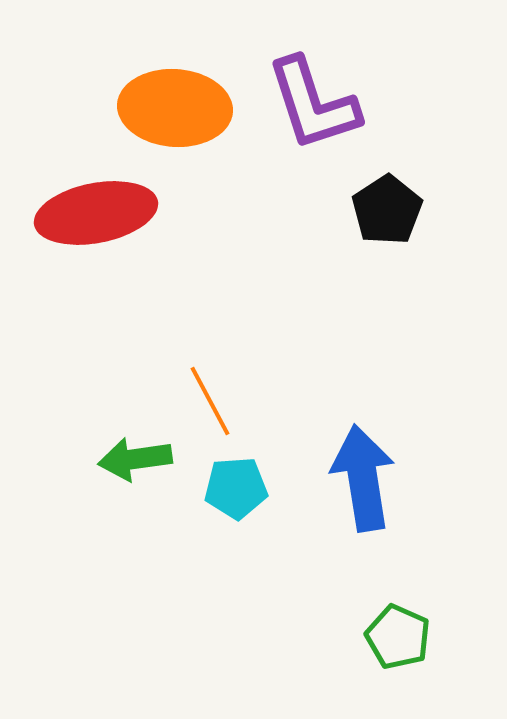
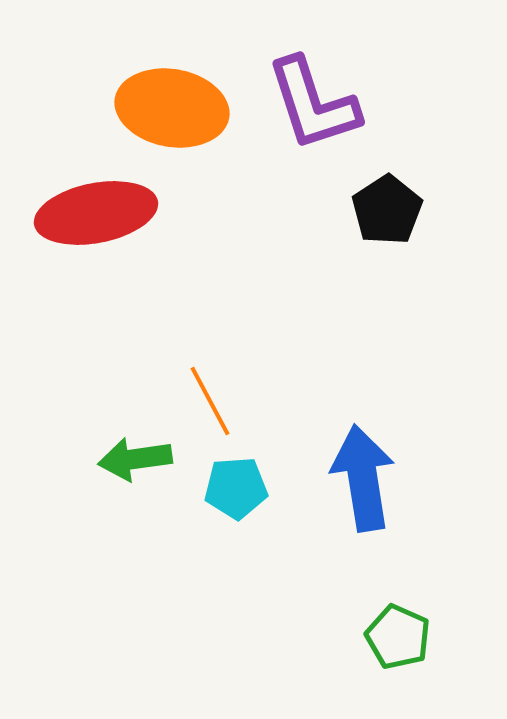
orange ellipse: moved 3 px left; rotated 6 degrees clockwise
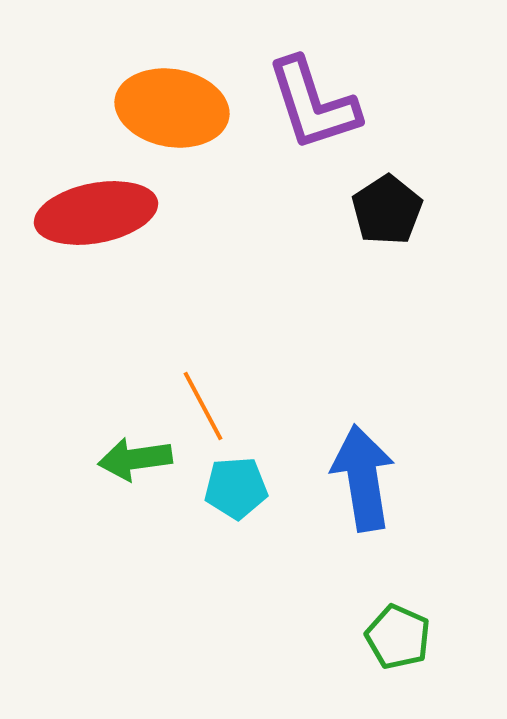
orange line: moved 7 px left, 5 px down
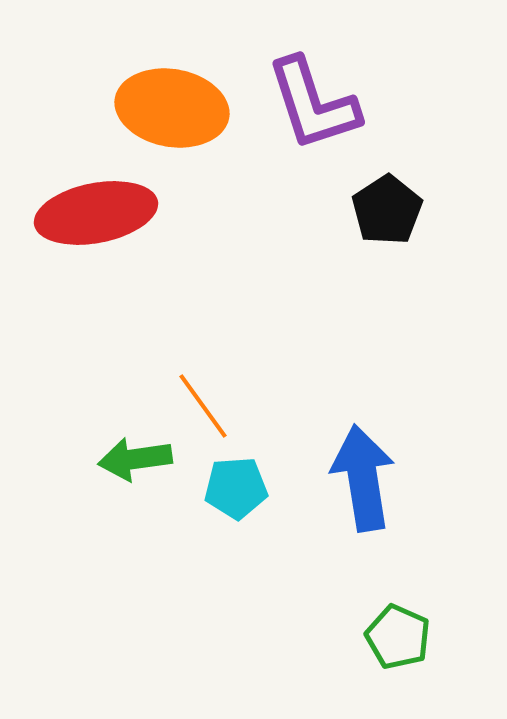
orange line: rotated 8 degrees counterclockwise
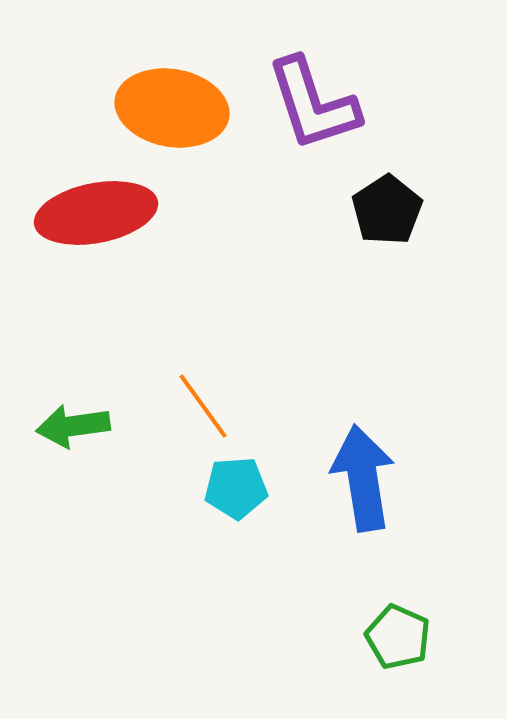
green arrow: moved 62 px left, 33 px up
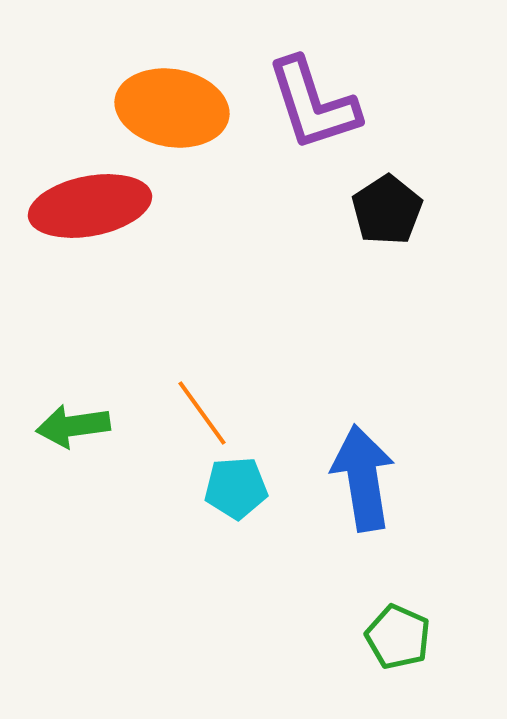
red ellipse: moved 6 px left, 7 px up
orange line: moved 1 px left, 7 px down
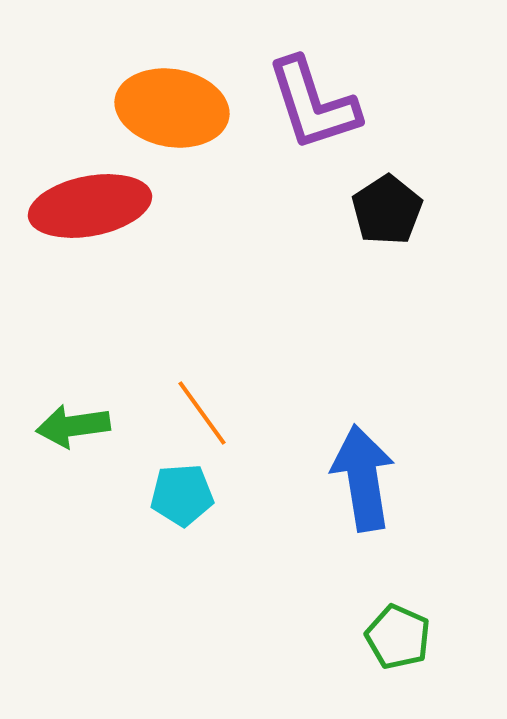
cyan pentagon: moved 54 px left, 7 px down
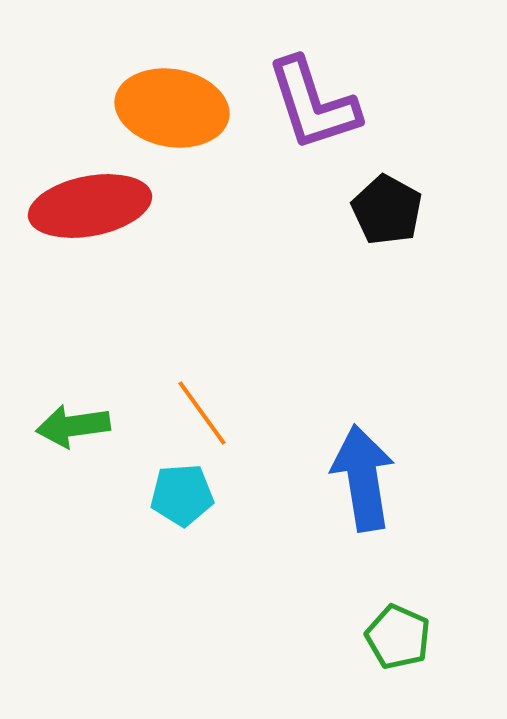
black pentagon: rotated 10 degrees counterclockwise
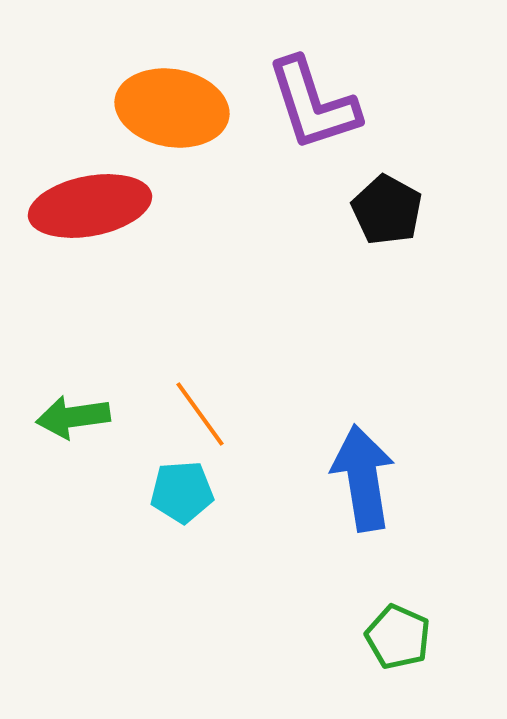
orange line: moved 2 px left, 1 px down
green arrow: moved 9 px up
cyan pentagon: moved 3 px up
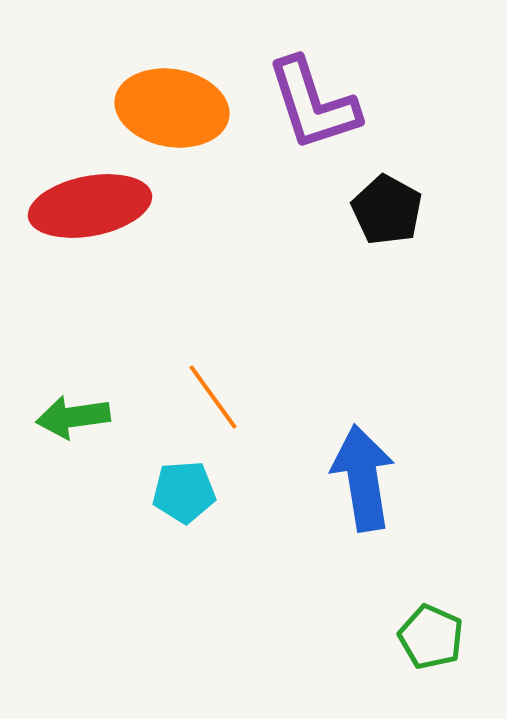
orange line: moved 13 px right, 17 px up
cyan pentagon: moved 2 px right
green pentagon: moved 33 px right
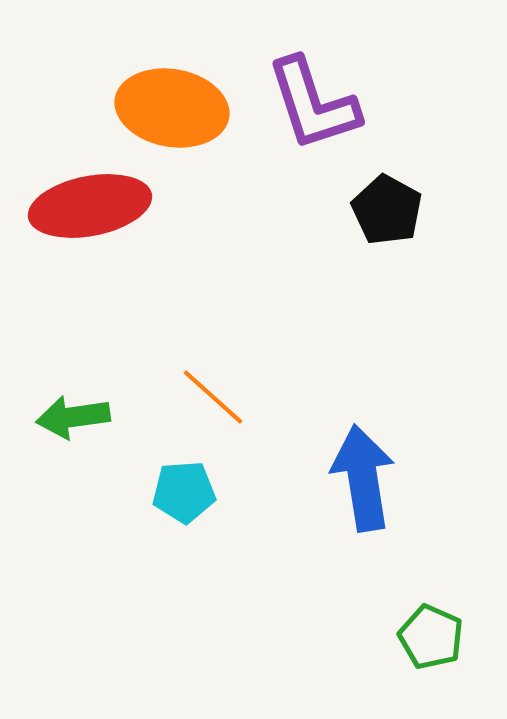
orange line: rotated 12 degrees counterclockwise
